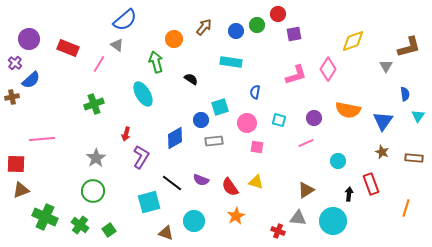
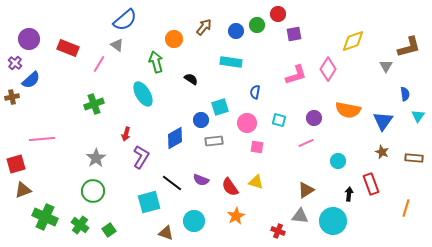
red square at (16, 164): rotated 18 degrees counterclockwise
brown triangle at (21, 190): moved 2 px right
gray triangle at (298, 218): moved 2 px right, 2 px up
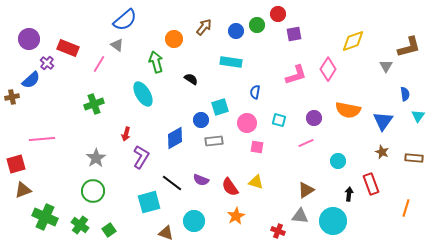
purple cross at (15, 63): moved 32 px right
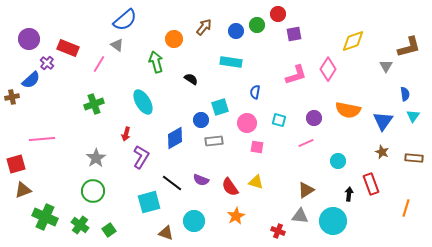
cyan ellipse at (143, 94): moved 8 px down
cyan triangle at (418, 116): moved 5 px left
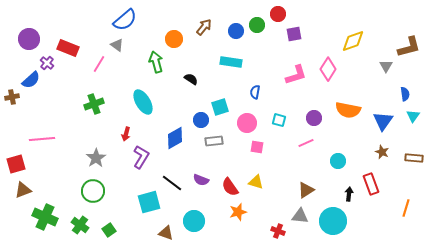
orange star at (236, 216): moved 2 px right, 4 px up; rotated 12 degrees clockwise
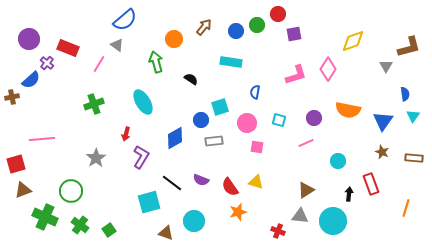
green circle at (93, 191): moved 22 px left
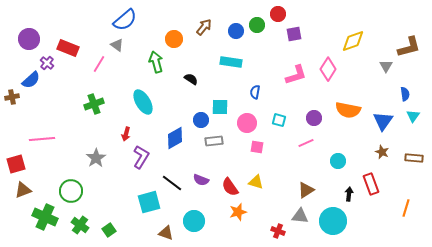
cyan square at (220, 107): rotated 18 degrees clockwise
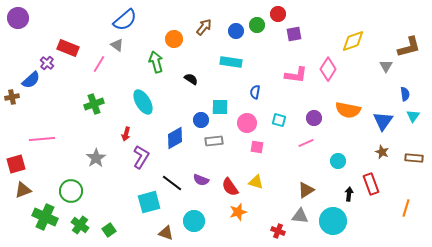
purple circle at (29, 39): moved 11 px left, 21 px up
pink L-shape at (296, 75): rotated 25 degrees clockwise
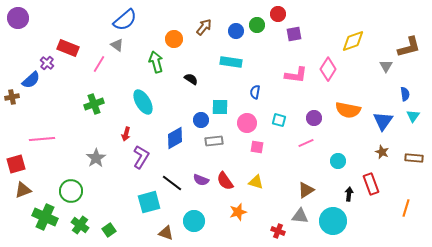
red semicircle at (230, 187): moved 5 px left, 6 px up
